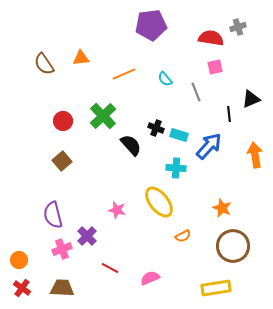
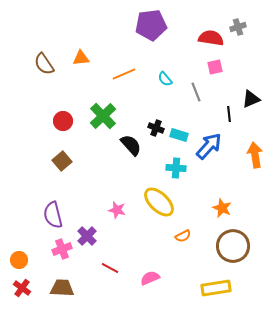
yellow ellipse: rotated 8 degrees counterclockwise
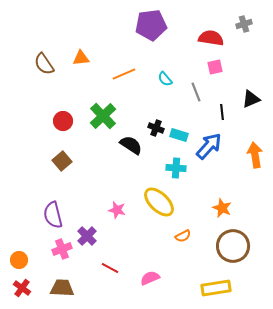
gray cross: moved 6 px right, 3 px up
black line: moved 7 px left, 2 px up
black semicircle: rotated 15 degrees counterclockwise
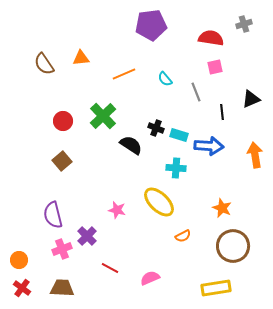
blue arrow: rotated 52 degrees clockwise
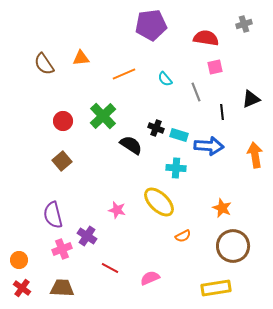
red semicircle: moved 5 px left
purple cross: rotated 12 degrees counterclockwise
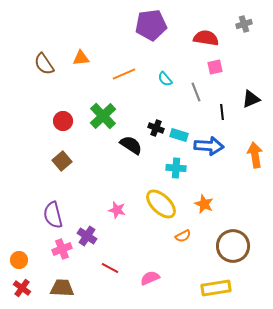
yellow ellipse: moved 2 px right, 2 px down
orange star: moved 18 px left, 4 px up
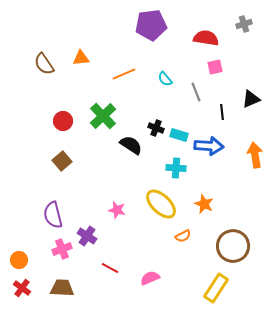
yellow rectangle: rotated 48 degrees counterclockwise
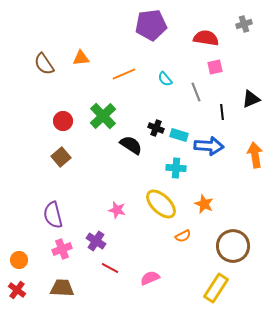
brown square: moved 1 px left, 4 px up
purple cross: moved 9 px right, 5 px down
red cross: moved 5 px left, 2 px down
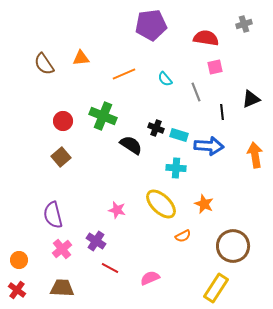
green cross: rotated 24 degrees counterclockwise
pink cross: rotated 18 degrees counterclockwise
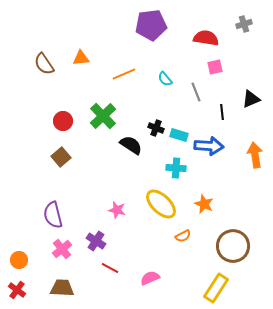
green cross: rotated 24 degrees clockwise
